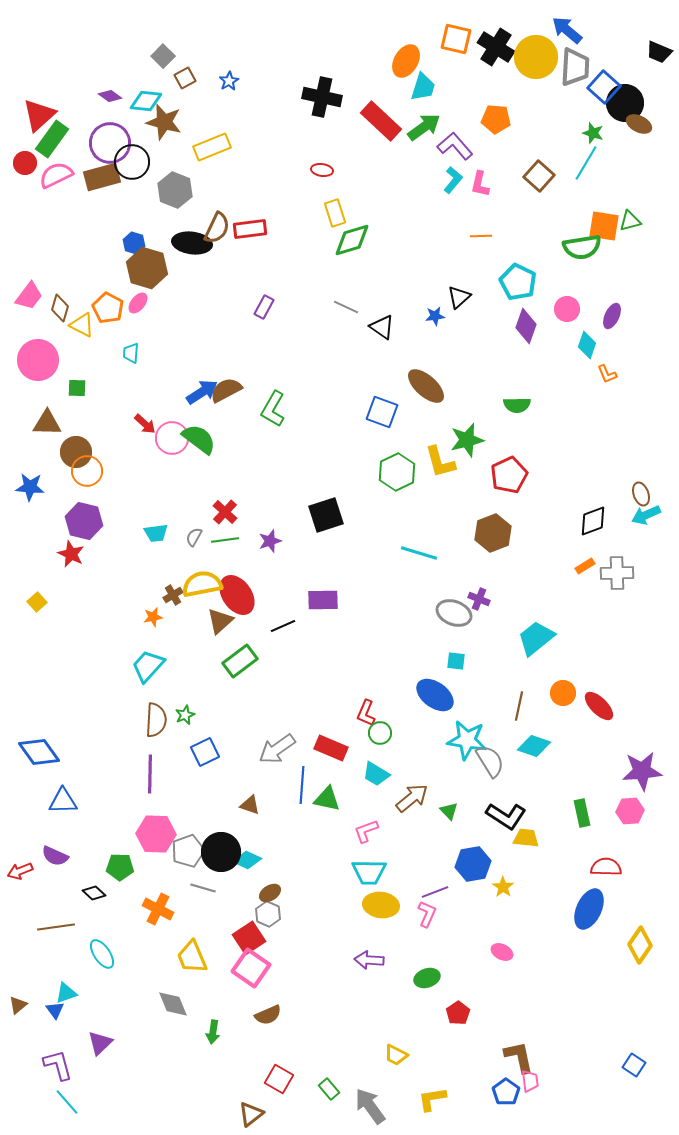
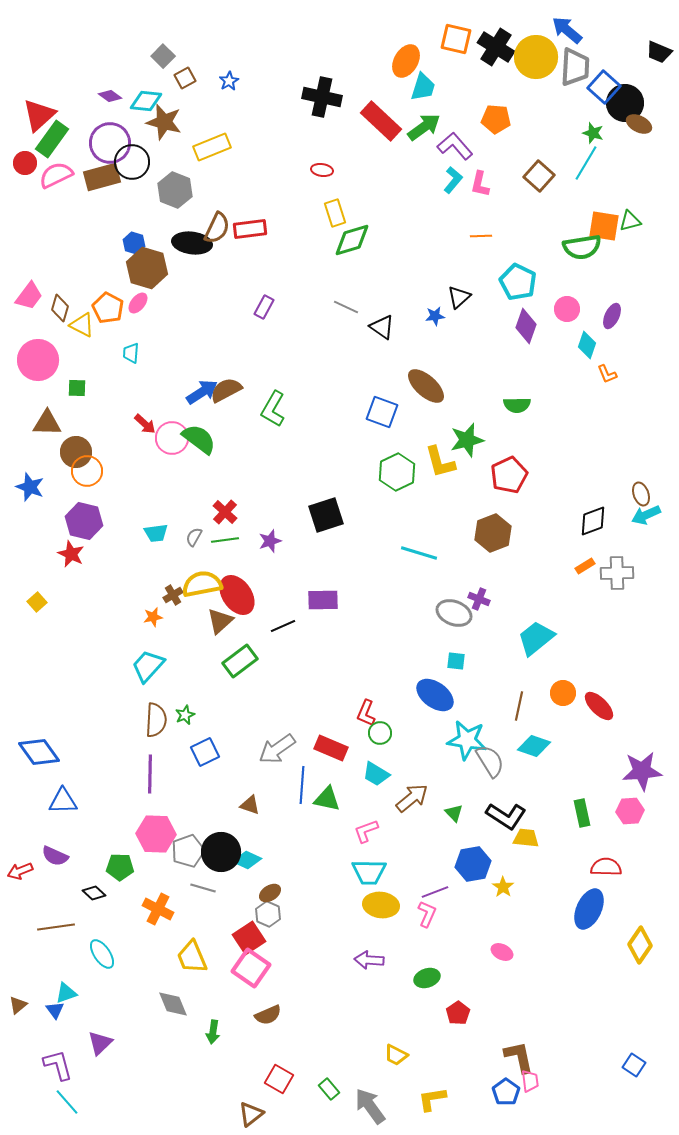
blue star at (30, 487): rotated 16 degrees clockwise
green triangle at (449, 811): moved 5 px right, 2 px down
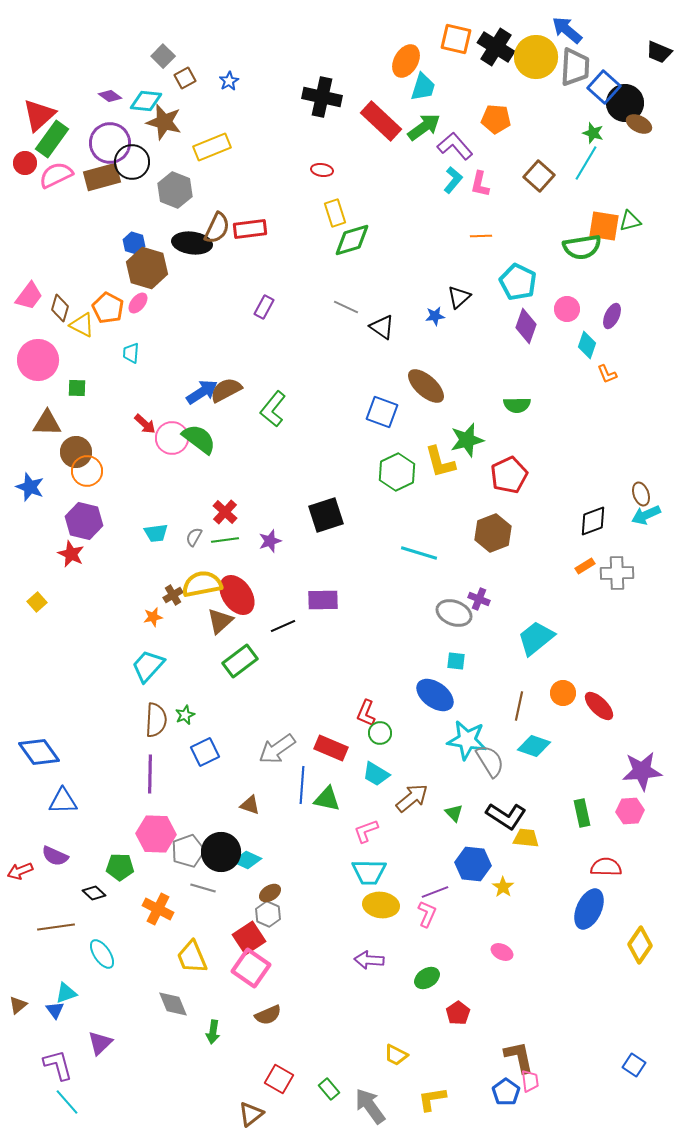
green L-shape at (273, 409): rotated 9 degrees clockwise
blue hexagon at (473, 864): rotated 16 degrees clockwise
green ellipse at (427, 978): rotated 15 degrees counterclockwise
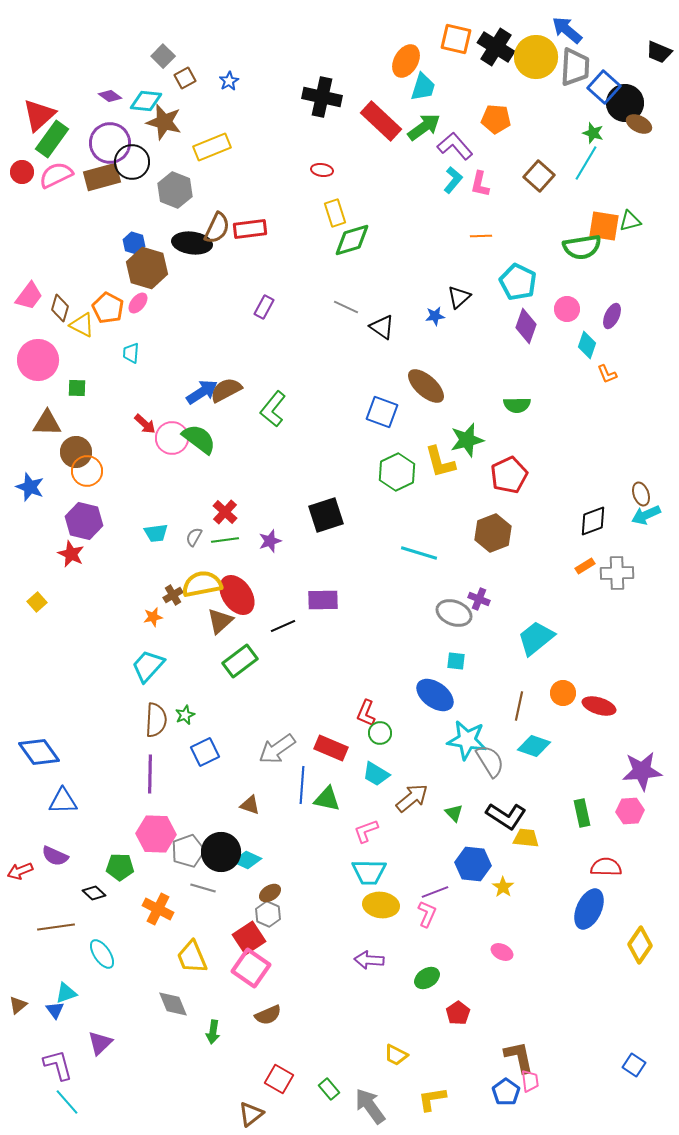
red circle at (25, 163): moved 3 px left, 9 px down
red ellipse at (599, 706): rotated 28 degrees counterclockwise
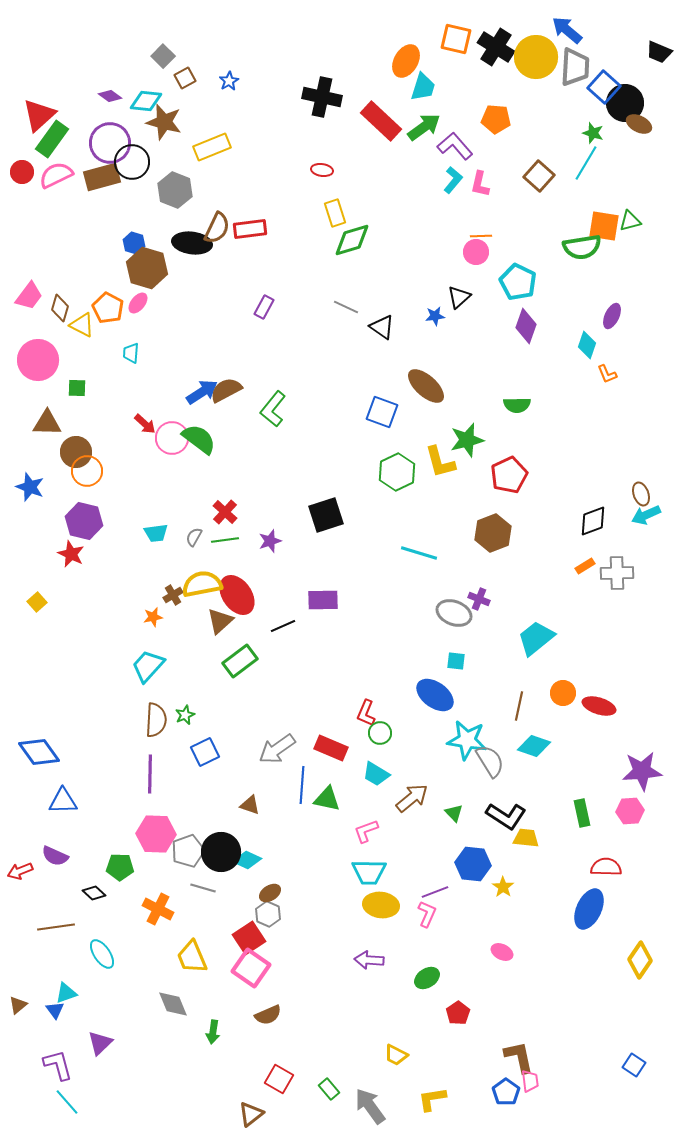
pink circle at (567, 309): moved 91 px left, 57 px up
yellow diamond at (640, 945): moved 15 px down
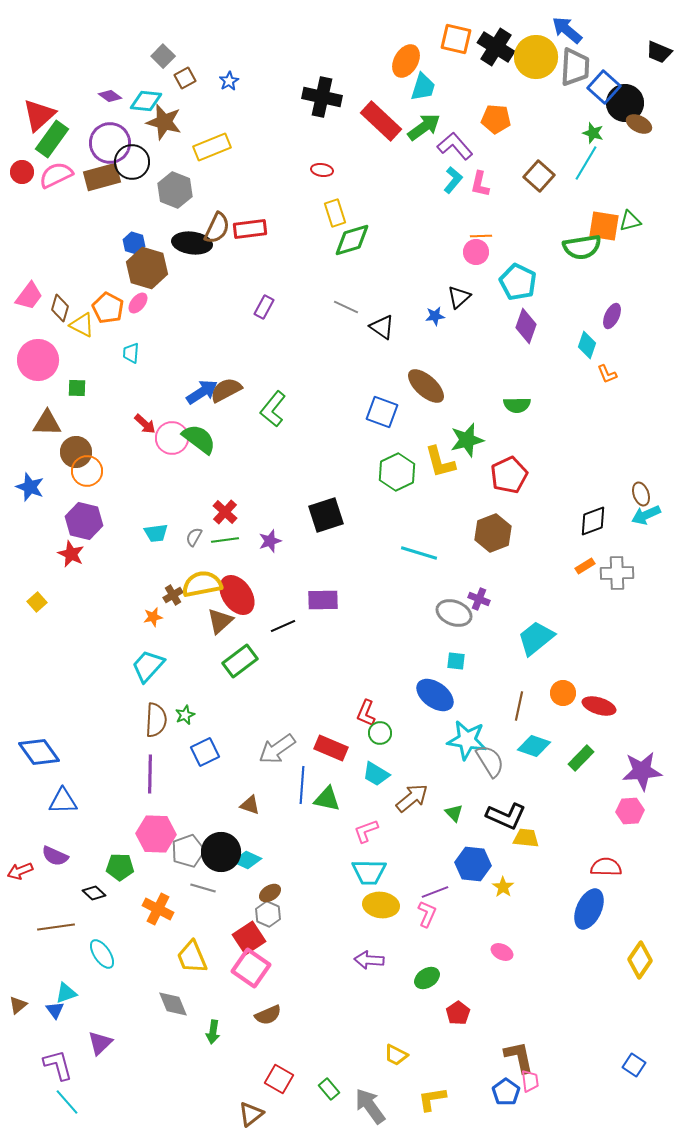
green rectangle at (582, 813): moved 1 px left, 55 px up; rotated 56 degrees clockwise
black L-shape at (506, 816): rotated 9 degrees counterclockwise
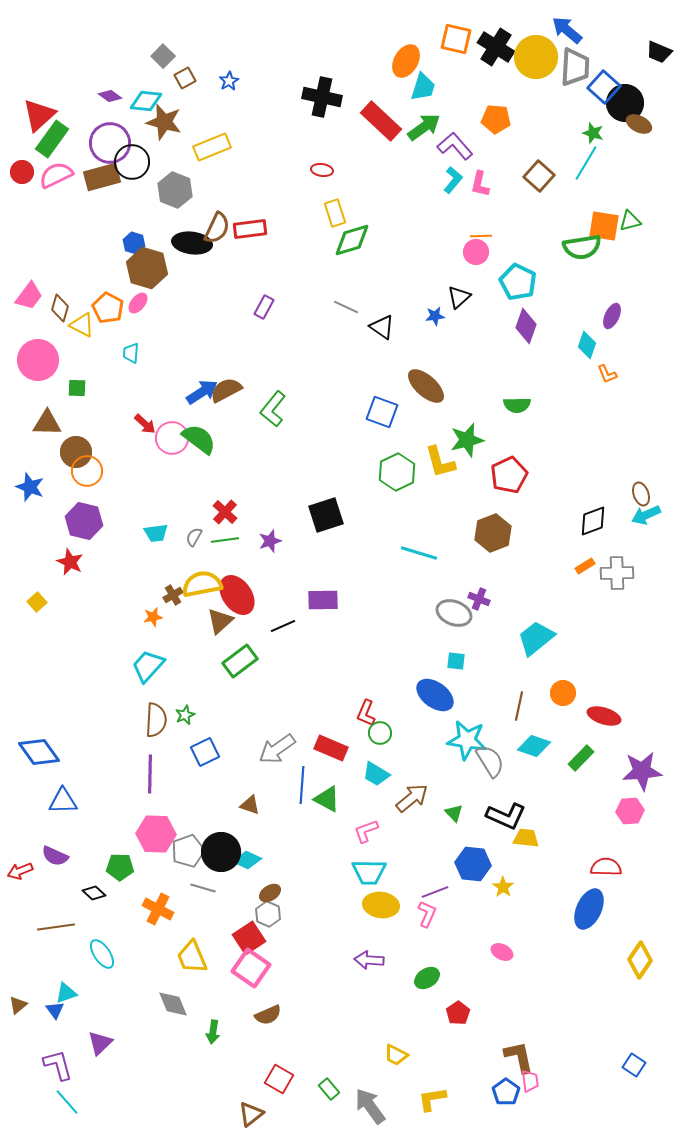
red star at (71, 554): moved 1 px left, 8 px down
red ellipse at (599, 706): moved 5 px right, 10 px down
green triangle at (327, 799): rotated 16 degrees clockwise
